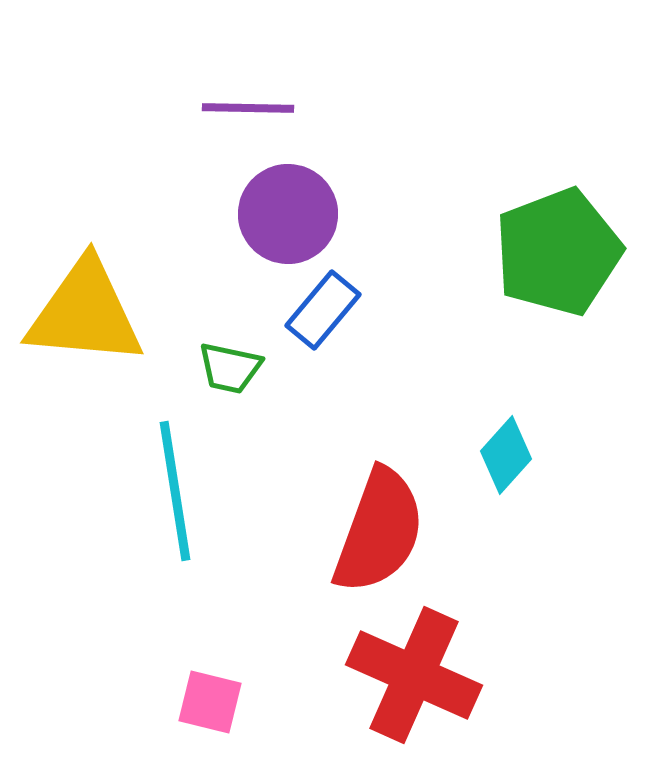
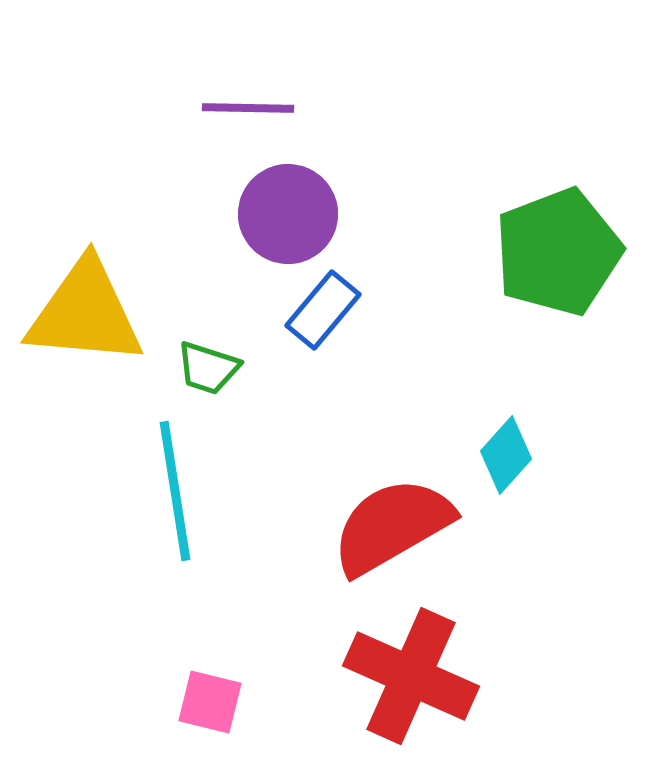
green trapezoid: moved 22 px left; rotated 6 degrees clockwise
red semicircle: moved 13 px right, 5 px up; rotated 140 degrees counterclockwise
red cross: moved 3 px left, 1 px down
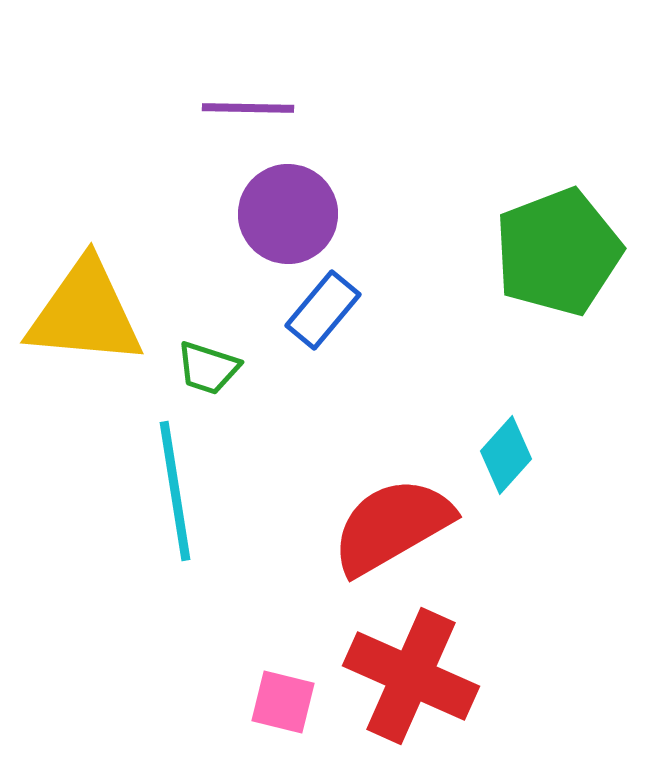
pink square: moved 73 px right
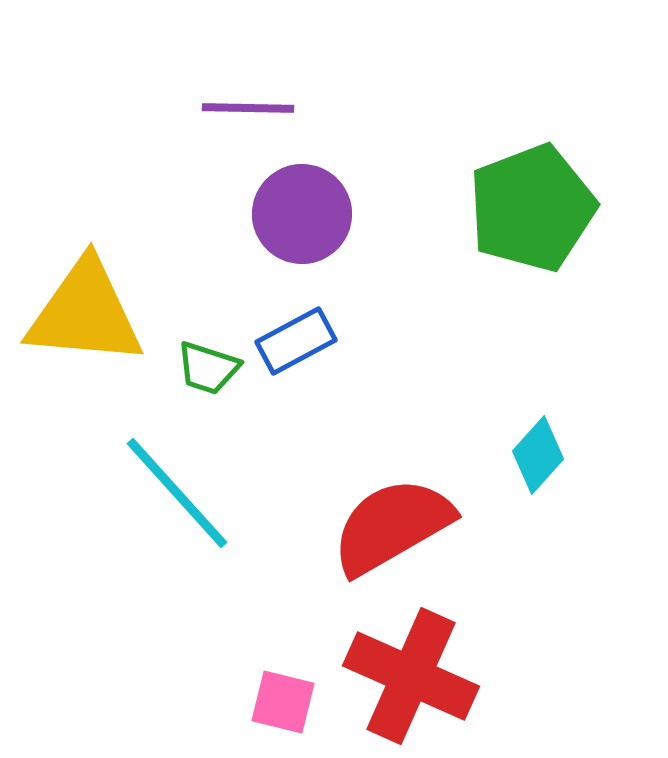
purple circle: moved 14 px right
green pentagon: moved 26 px left, 44 px up
blue rectangle: moved 27 px left, 31 px down; rotated 22 degrees clockwise
cyan diamond: moved 32 px right
cyan line: moved 2 px right, 2 px down; rotated 33 degrees counterclockwise
